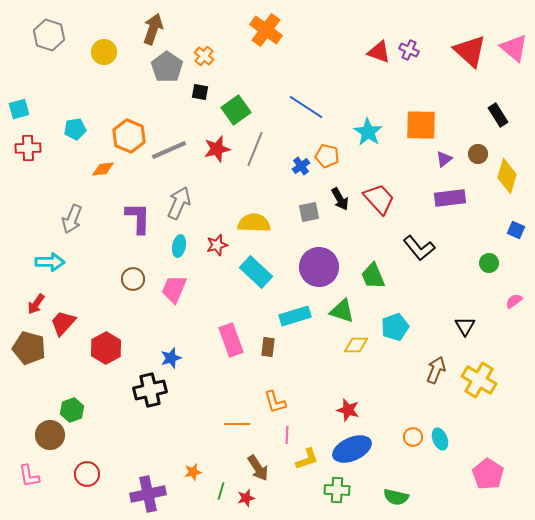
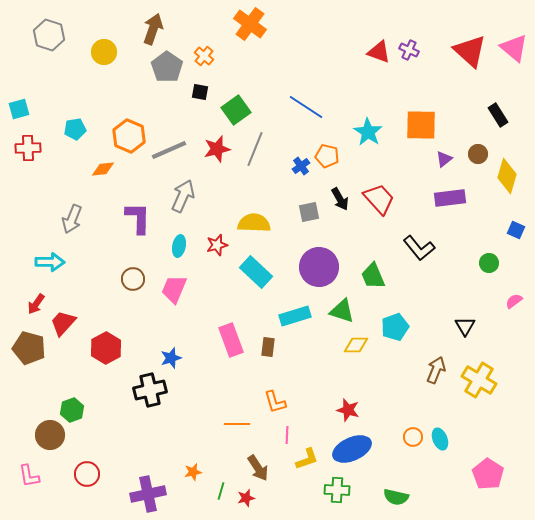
orange cross at (266, 30): moved 16 px left, 6 px up
gray arrow at (179, 203): moved 4 px right, 7 px up
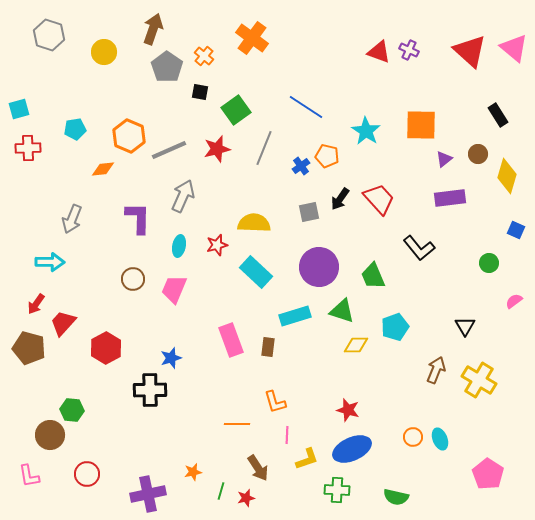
orange cross at (250, 24): moved 2 px right, 14 px down
cyan star at (368, 132): moved 2 px left, 1 px up
gray line at (255, 149): moved 9 px right, 1 px up
black arrow at (340, 199): rotated 65 degrees clockwise
black cross at (150, 390): rotated 12 degrees clockwise
green hexagon at (72, 410): rotated 25 degrees clockwise
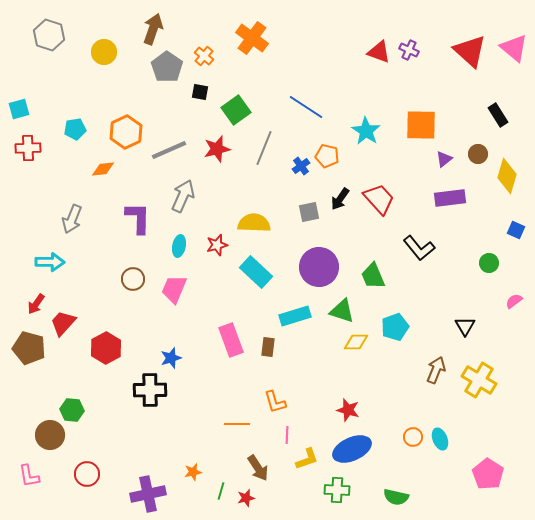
orange hexagon at (129, 136): moved 3 px left, 4 px up; rotated 12 degrees clockwise
yellow diamond at (356, 345): moved 3 px up
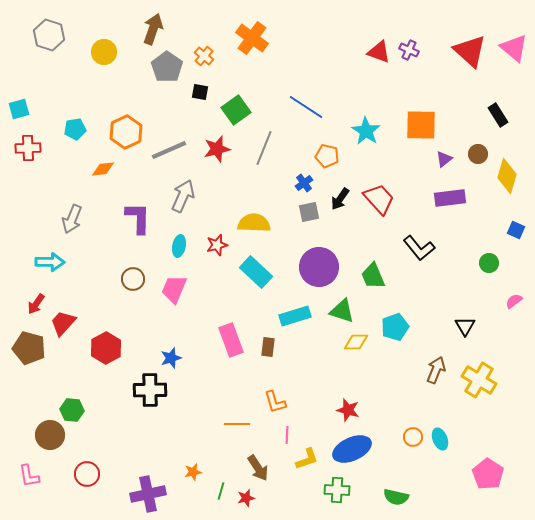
blue cross at (301, 166): moved 3 px right, 17 px down
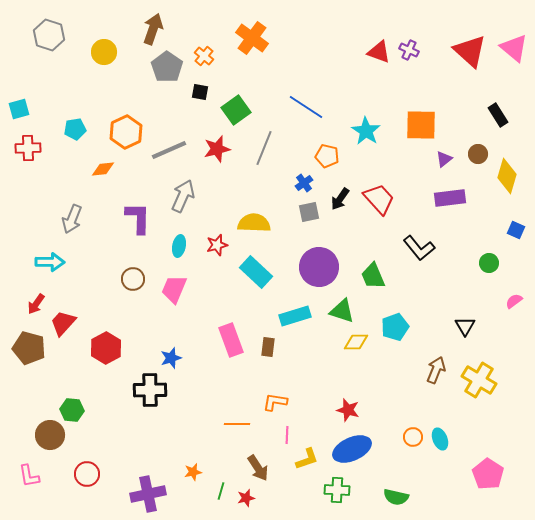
orange L-shape at (275, 402): rotated 115 degrees clockwise
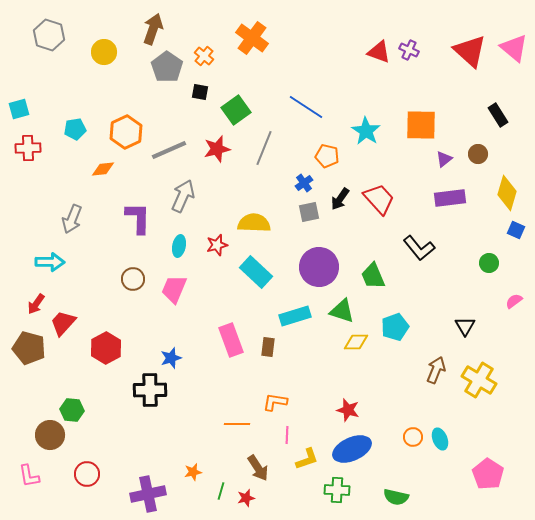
yellow diamond at (507, 176): moved 17 px down
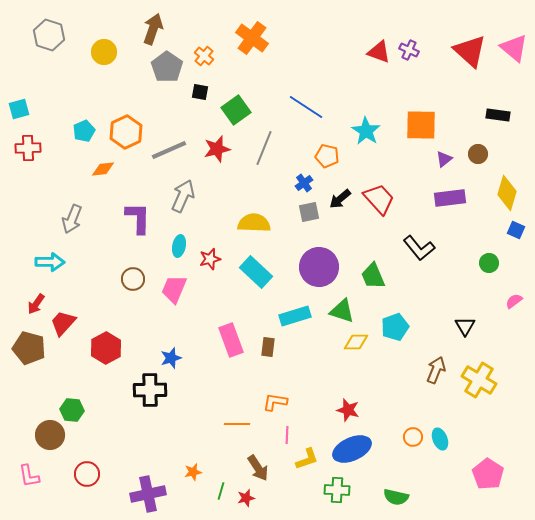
black rectangle at (498, 115): rotated 50 degrees counterclockwise
cyan pentagon at (75, 129): moved 9 px right, 2 px down; rotated 15 degrees counterclockwise
black arrow at (340, 199): rotated 15 degrees clockwise
red star at (217, 245): moved 7 px left, 14 px down
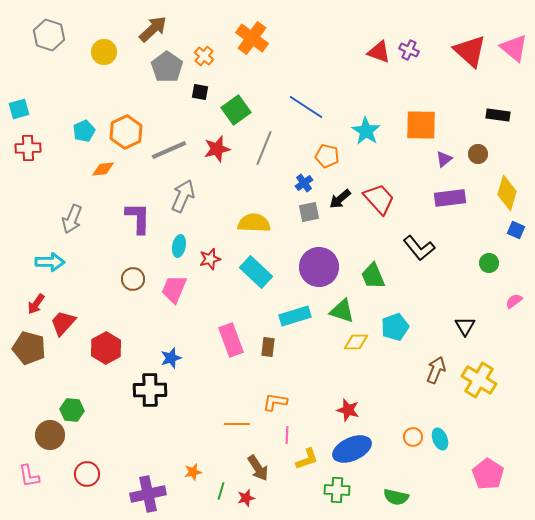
brown arrow at (153, 29): rotated 28 degrees clockwise
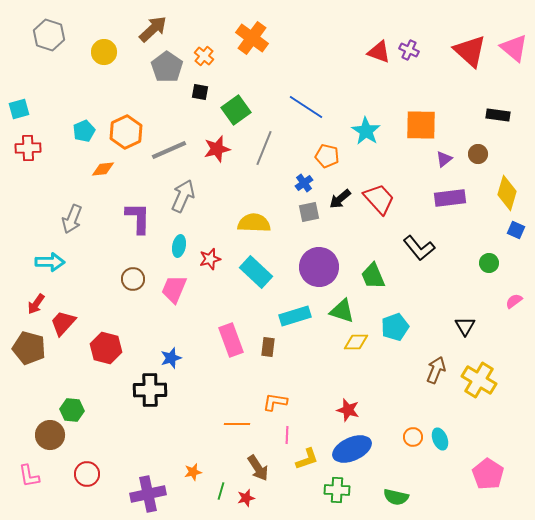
red hexagon at (106, 348): rotated 16 degrees counterclockwise
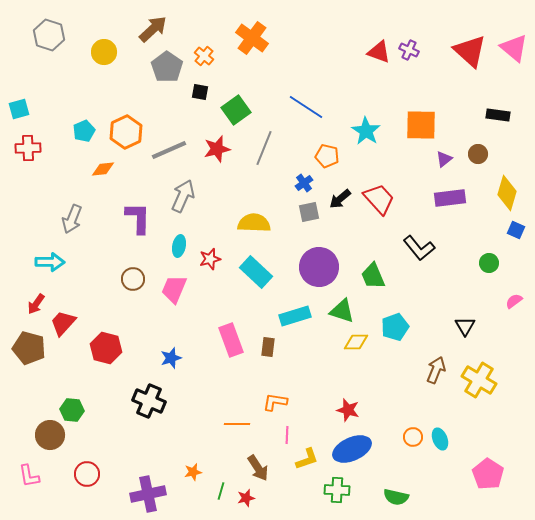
black cross at (150, 390): moved 1 px left, 11 px down; rotated 24 degrees clockwise
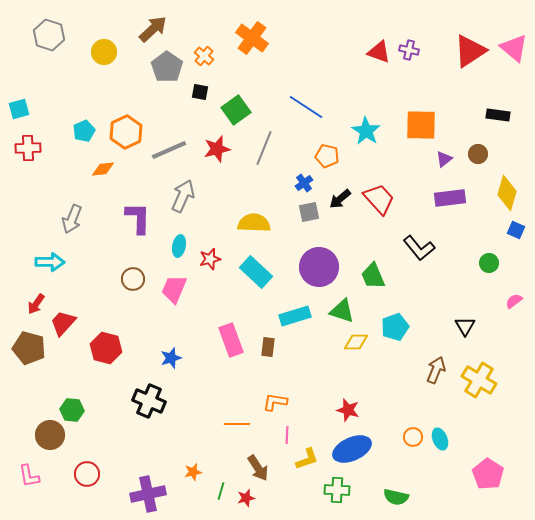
purple cross at (409, 50): rotated 12 degrees counterclockwise
red triangle at (470, 51): rotated 45 degrees clockwise
